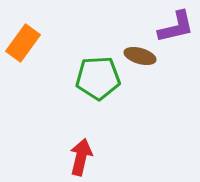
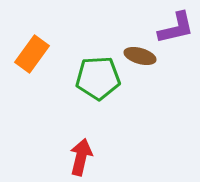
purple L-shape: moved 1 px down
orange rectangle: moved 9 px right, 11 px down
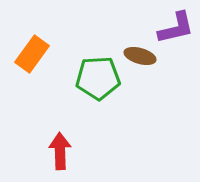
red arrow: moved 21 px left, 6 px up; rotated 15 degrees counterclockwise
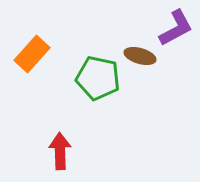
purple L-shape: rotated 15 degrees counterclockwise
orange rectangle: rotated 6 degrees clockwise
green pentagon: rotated 15 degrees clockwise
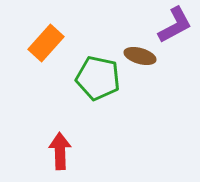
purple L-shape: moved 1 px left, 3 px up
orange rectangle: moved 14 px right, 11 px up
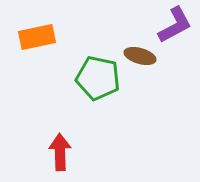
orange rectangle: moved 9 px left, 6 px up; rotated 36 degrees clockwise
red arrow: moved 1 px down
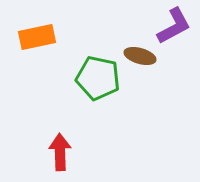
purple L-shape: moved 1 px left, 1 px down
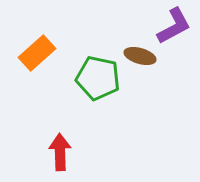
orange rectangle: moved 16 px down; rotated 30 degrees counterclockwise
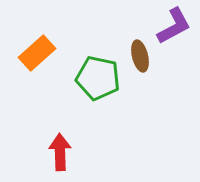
brown ellipse: rotated 60 degrees clockwise
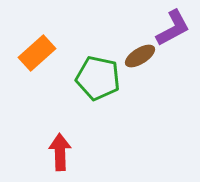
purple L-shape: moved 1 px left, 2 px down
brown ellipse: rotated 72 degrees clockwise
